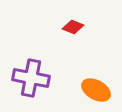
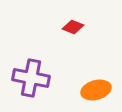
orange ellipse: rotated 44 degrees counterclockwise
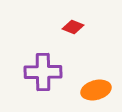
purple cross: moved 12 px right, 6 px up; rotated 12 degrees counterclockwise
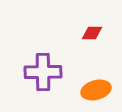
red diamond: moved 19 px right, 6 px down; rotated 20 degrees counterclockwise
